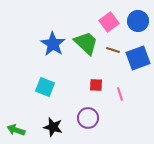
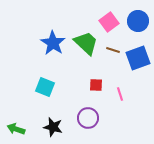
blue star: moved 1 px up
green arrow: moved 1 px up
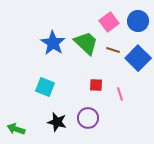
blue square: rotated 25 degrees counterclockwise
black star: moved 4 px right, 5 px up
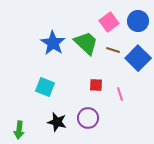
green arrow: moved 3 px right, 1 px down; rotated 102 degrees counterclockwise
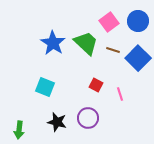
red square: rotated 24 degrees clockwise
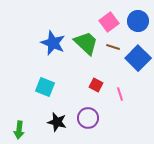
blue star: rotated 10 degrees counterclockwise
brown line: moved 3 px up
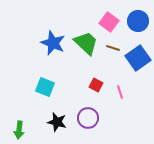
pink square: rotated 18 degrees counterclockwise
brown line: moved 1 px down
blue square: rotated 10 degrees clockwise
pink line: moved 2 px up
